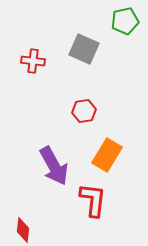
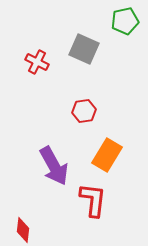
red cross: moved 4 px right, 1 px down; rotated 20 degrees clockwise
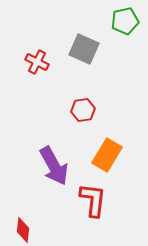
red hexagon: moved 1 px left, 1 px up
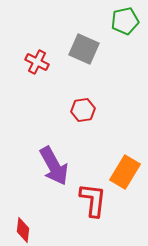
orange rectangle: moved 18 px right, 17 px down
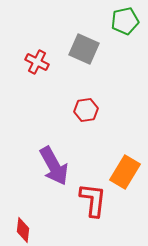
red hexagon: moved 3 px right
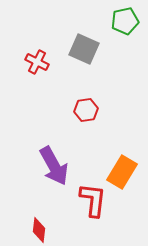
orange rectangle: moved 3 px left
red diamond: moved 16 px right
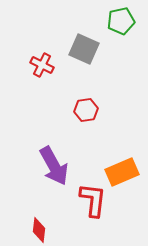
green pentagon: moved 4 px left
red cross: moved 5 px right, 3 px down
orange rectangle: rotated 36 degrees clockwise
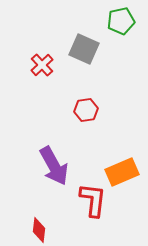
red cross: rotated 20 degrees clockwise
